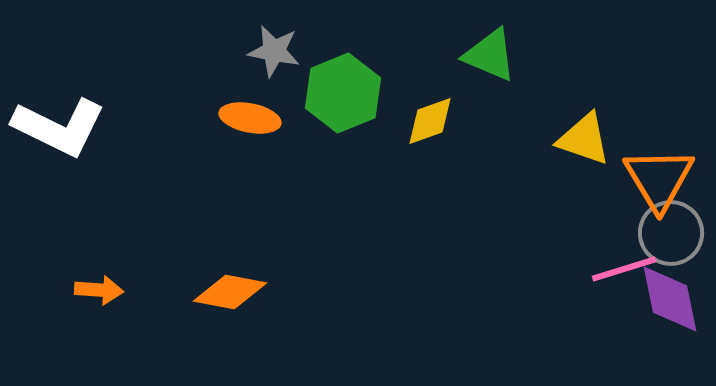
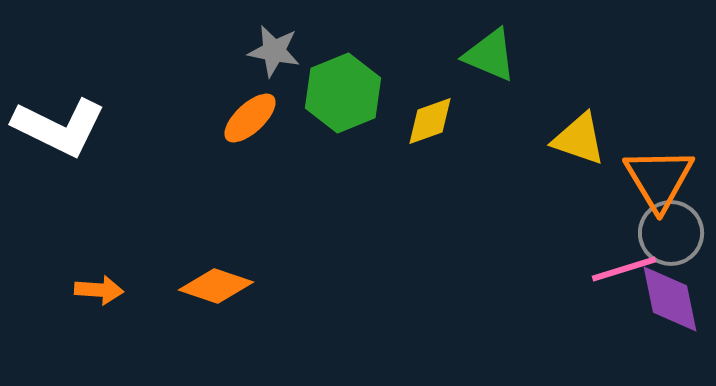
orange ellipse: rotated 54 degrees counterclockwise
yellow triangle: moved 5 px left
orange diamond: moved 14 px left, 6 px up; rotated 8 degrees clockwise
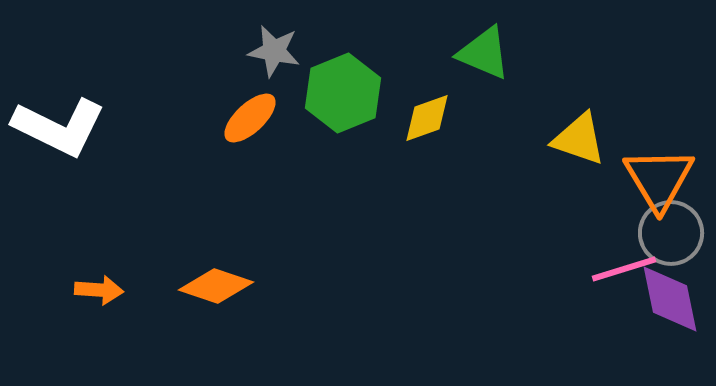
green triangle: moved 6 px left, 2 px up
yellow diamond: moved 3 px left, 3 px up
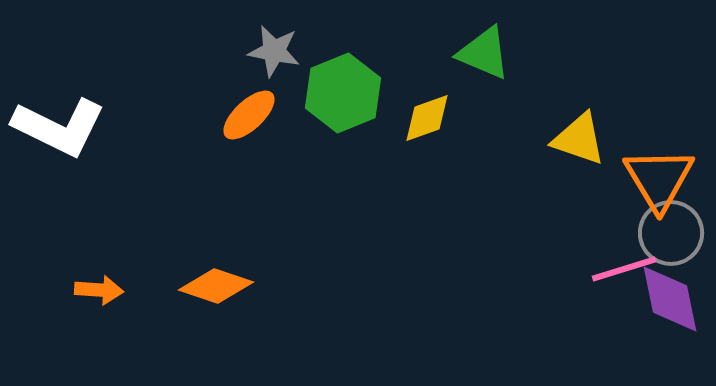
orange ellipse: moved 1 px left, 3 px up
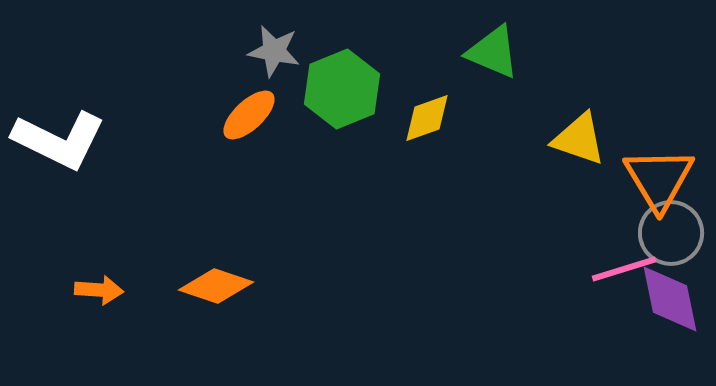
green triangle: moved 9 px right, 1 px up
green hexagon: moved 1 px left, 4 px up
white L-shape: moved 13 px down
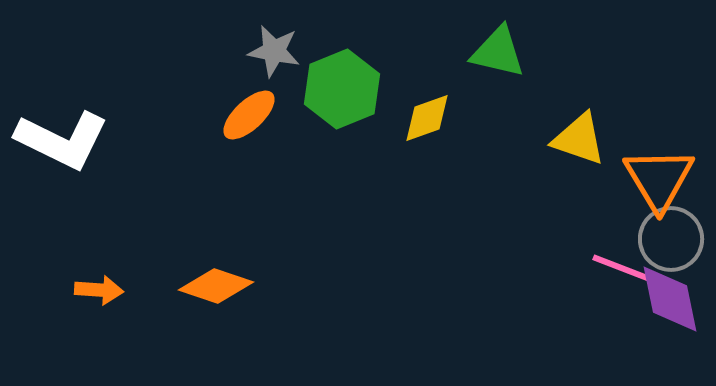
green triangle: moved 5 px right; rotated 10 degrees counterclockwise
white L-shape: moved 3 px right
gray circle: moved 6 px down
pink line: rotated 38 degrees clockwise
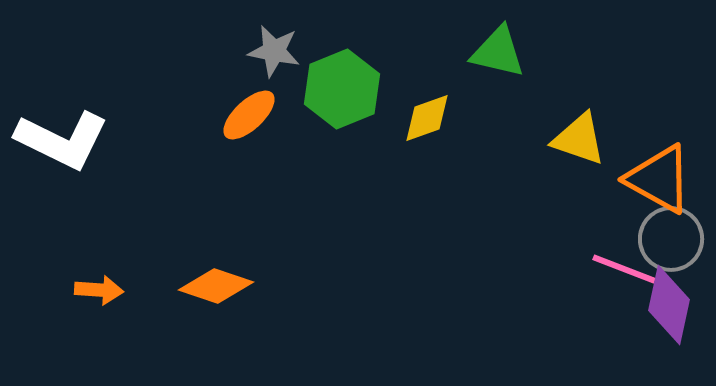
orange triangle: rotated 30 degrees counterclockwise
purple diamond: moved 1 px left, 6 px down; rotated 24 degrees clockwise
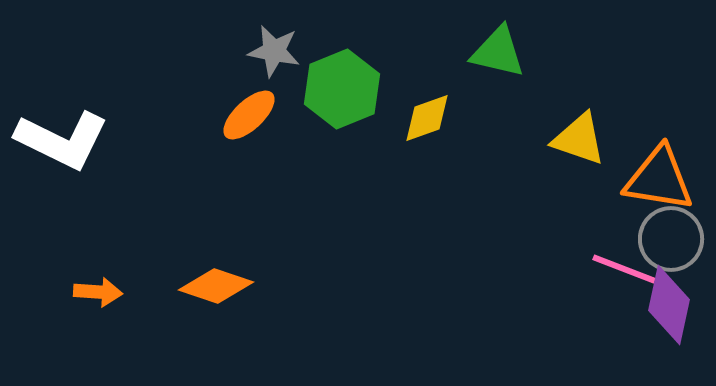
orange triangle: rotated 20 degrees counterclockwise
orange arrow: moved 1 px left, 2 px down
